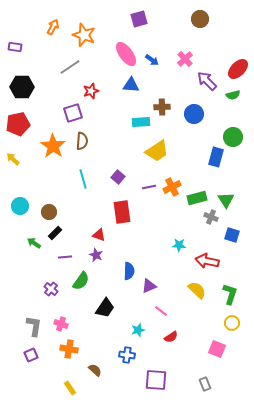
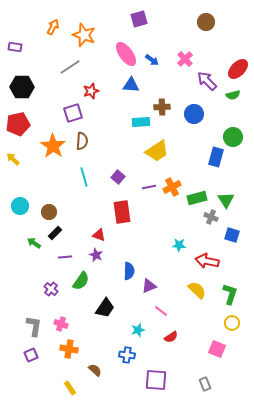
brown circle at (200, 19): moved 6 px right, 3 px down
cyan line at (83, 179): moved 1 px right, 2 px up
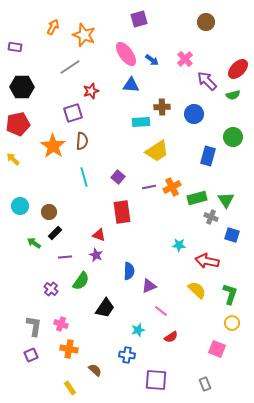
blue rectangle at (216, 157): moved 8 px left, 1 px up
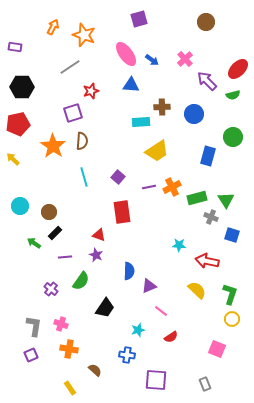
yellow circle at (232, 323): moved 4 px up
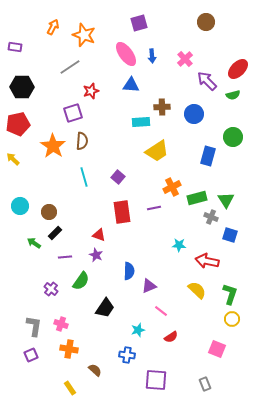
purple square at (139, 19): moved 4 px down
blue arrow at (152, 60): moved 4 px up; rotated 48 degrees clockwise
purple line at (149, 187): moved 5 px right, 21 px down
blue square at (232, 235): moved 2 px left
